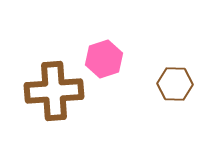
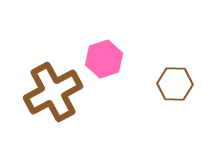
brown cross: moved 1 px left, 1 px down; rotated 24 degrees counterclockwise
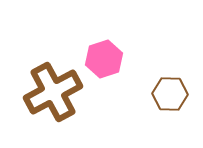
brown hexagon: moved 5 px left, 10 px down
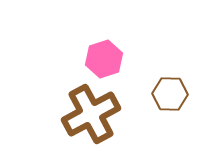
brown cross: moved 38 px right, 22 px down
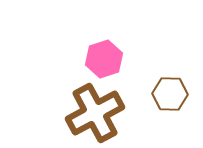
brown cross: moved 4 px right, 1 px up
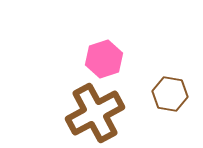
brown hexagon: rotated 8 degrees clockwise
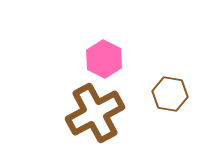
pink hexagon: rotated 15 degrees counterclockwise
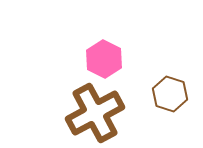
brown hexagon: rotated 8 degrees clockwise
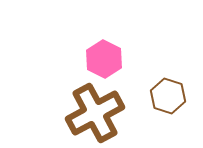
brown hexagon: moved 2 px left, 2 px down
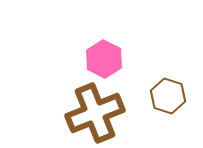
brown cross: rotated 6 degrees clockwise
